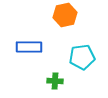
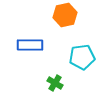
blue rectangle: moved 1 px right, 2 px up
green cross: moved 2 px down; rotated 28 degrees clockwise
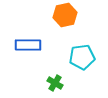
blue rectangle: moved 2 px left
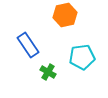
blue rectangle: rotated 55 degrees clockwise
green cross: moved 7 px left, 11 px up
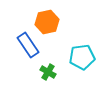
orange hexagon: moved 18 px left, 7 px down
